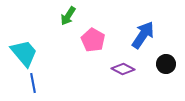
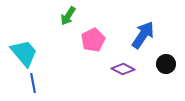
pink pentagon: rotated 15 degrees clockwise
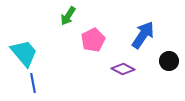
black circle: moved 3 px right, 3 px up
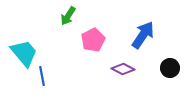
black circle: moved 1 px right, 7 px down
blue line: moved 9 px right, 7 px up
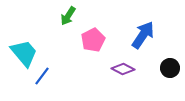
blue line: rotated 48 degrees clockwise
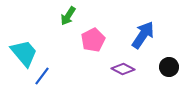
black circle: moved 1 px left, 1 px up
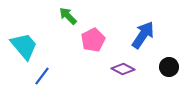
green arrow: rotated 102 degrees clockwise
cyan trapezoid: moved 7 px up
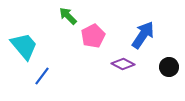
pink pentagon: moved 4 px up
purple diamond: moved 5 px up
